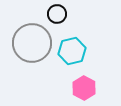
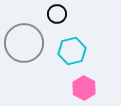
gray circle: moved 8 px left
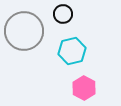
black circle: moved 6 px right
gray circle: moved 12 px up
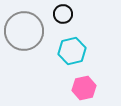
pink hexagon: rotated 20 degrees clockwise
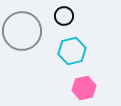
black circle: moved 1 px right, 2 px down
gray circle: moved 2 px left
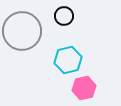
cyan hexagon: moved 4 px left, 9 px down
